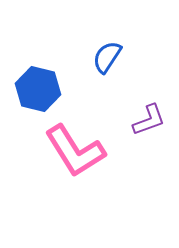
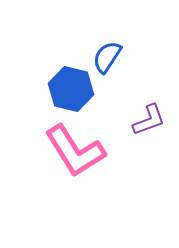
blue hexagon: moved 33 px right
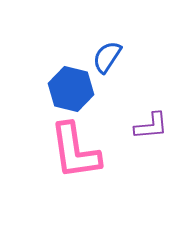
purple L-shape: moved 2 px right, 6 px down; rotated 15 degrees clockwise
pink L-shape: rotated 24 degrees clockwise
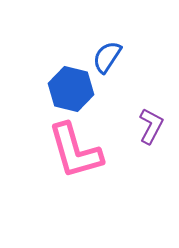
purple L-shape: rotated 57 degrees counterclockwise
pink L-shape: rotated 8 degrees counterclockwise
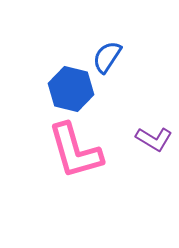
purple L-shape: moved 3 px right, 13 px down; rotated 93 degrees clockwise
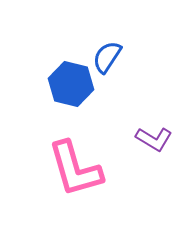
blue hexagon: moved 5 px up
pink L-shape: moved 18 px down
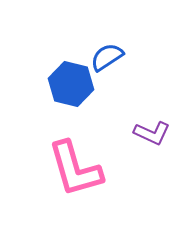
blue semicircle: rotated 24 degrees clockwise
purple L-shape: moved 2 px left, 6 px up; rotated 6 degrees counterclockwise
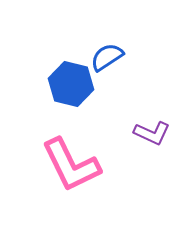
pink L-shape: moved 4 px left, 4 px up; rotated 10 degrees counterclockwise
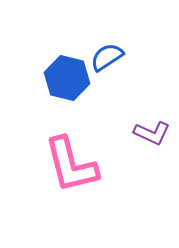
blue hexagon: moved 4 px left, 6 px up
pink L-shape: rotated 12 degrees clockwise
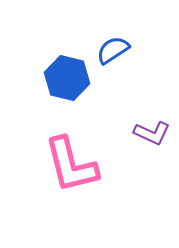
blue semicircle: moved 6 px right, 7 px up
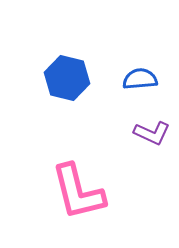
blue semicircle: moved 27 px right, 29 px down; rotated 28 degrees clockwise
pink L-shape: moved 7 px right, 27 px down
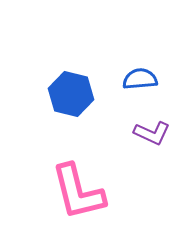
blue hexagon: moved 4 px right, 16 px down
